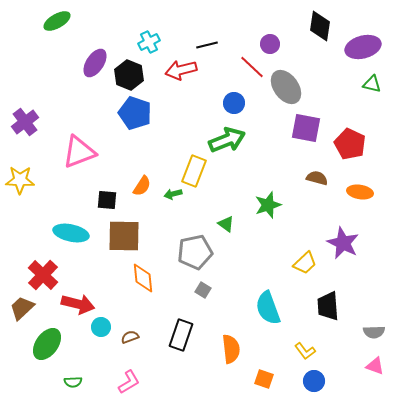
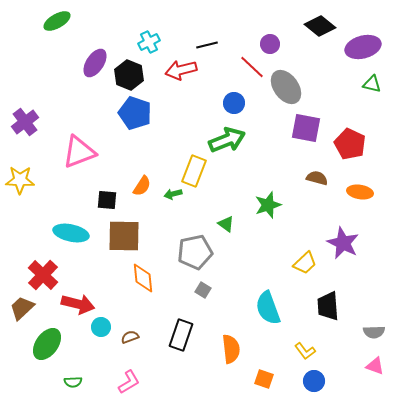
black diamond at (320, 26): rotated 60 degrees counterclockwise
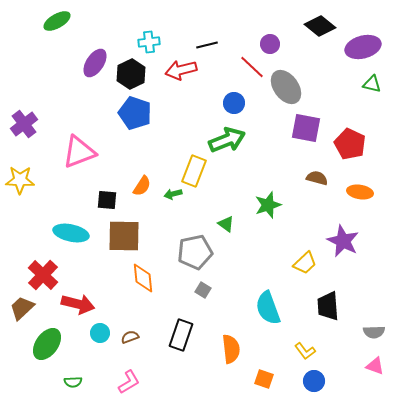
cyan cross at (149, 42): rotated 20 degrees clockwise
black hexagon at (129, 75): moved 2 px right, 1 px up; rotated 12 degrees clockwise
purple cross at (25, 122): moved 1 px left, 2 px down
purple star at (343, 243): moved 2 px up
cyan circle at (101, 327): moved 1 px left, 6 px down
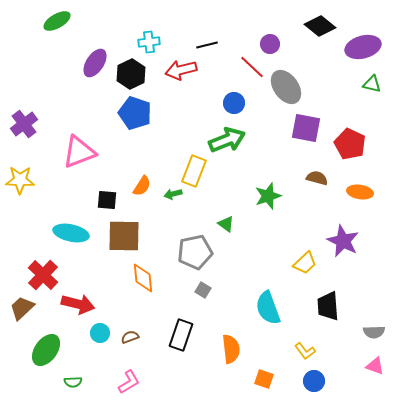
green star at (268, 205): moved 9 px up
green ellipse at (47, 344): moved 1 px left, 6 px down
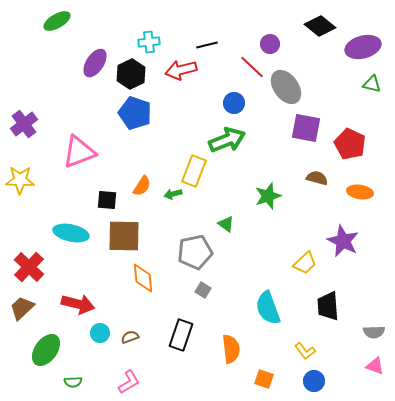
red cross at (43, 275): moved 14 px left, 8 px up
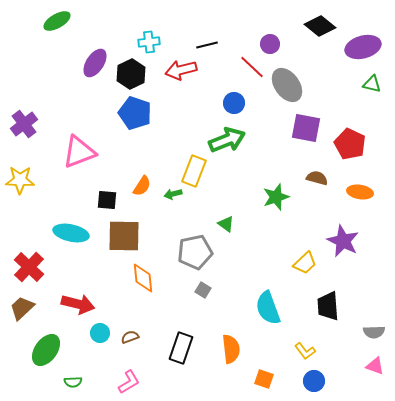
gray ellipse at (286, 87): moved 1 px right, 2 px up
green star at (268, 196): moved 8 px right, 1 px down
black rectangle at (181, 335): moved 13 px down
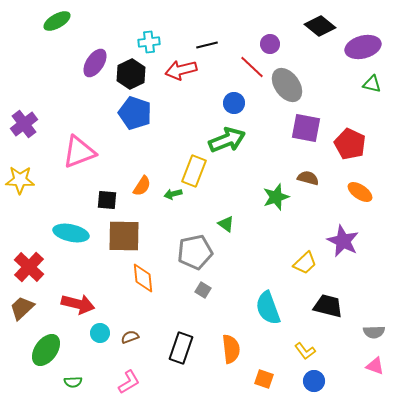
brown semicircle at (317, 178): moved 9 px left
orange ellipse at (360, 192): rotated 25 degrees clockwise
black trapezoid at (328, 306): rotated 108 degrees clockwise
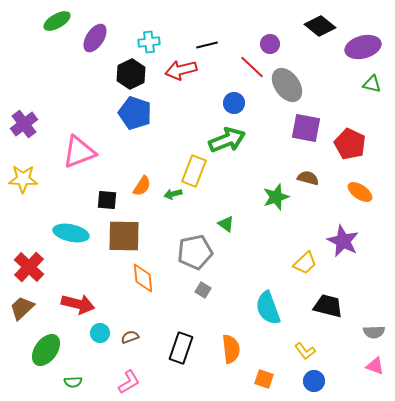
purple ellipse at (95, 63): moved 25 px up
yellow star at (20, 180): moved 3 px right, 1 px up
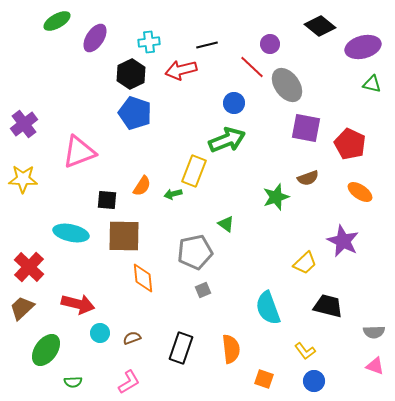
brown semicircle at (308, 178): rotated 145 degrees clockwise
gray square at (203, 290): rotated 35 degrees clockwise
brown semicircle at (130, 337): moved 2 px right, 1 px down
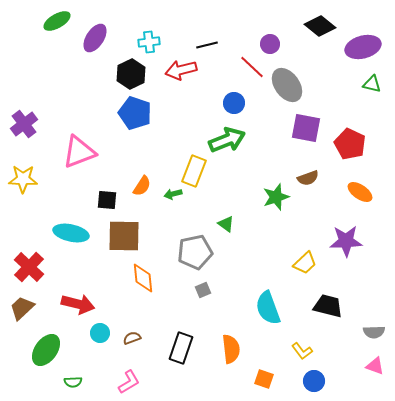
purple star at (343, 241): moved 3 px right; rotated 28 degrees counterclockwise
yellow L-shape at (305, 351): moved 3 px left
